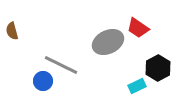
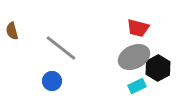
red trapezoid: rotated 20 degrees counterclockwise
gray ellipse: moved 26 px right, 15 px down
gray line: moved 17 px up; rotated 12 degrees clockwise
blue circle: moved 9 px right
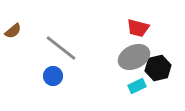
brown semicircle: moved 1 px right; rotated 114 degrees counterclockwise
black hexagon: rotated 15 degrees clockwise
blue circle: moved 1 px right, 5 px up
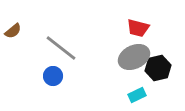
cyan rectangle: moved 9 px down
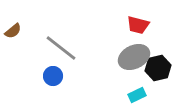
red trapezoid: moved 3 px up
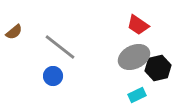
red trapezoid: rotated 20 degrees clockwise
brown semicircle: moved 1 px right, 1 px down
gray line: moved 1 px left, 1 px up
